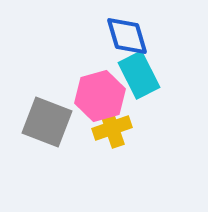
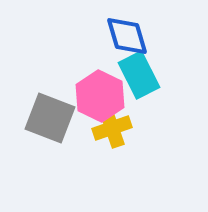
pink hexagon: rotated 18 degrees counterclockwise
gray square: moved 3 px right, 4 px up
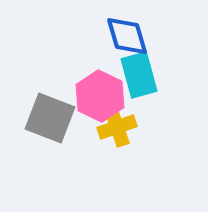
cyan rectangle: rotated 12 degrees clockwise
yellow cross: moved 5 px right, 1 px up
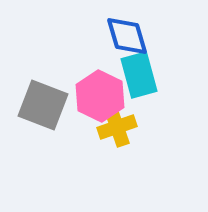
gray square: moved 7 px left, 13 px up
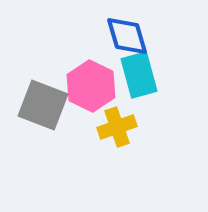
pink hexagon: moved 9 px left, 10 px up
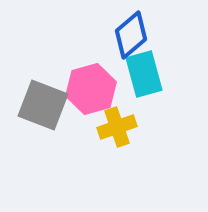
blue diamond: moved 4 px right, 1 px up; rotated 66 degrees clockwise
cyan rectangle: moved 5 px right, 1 px up
pink hexagon: moved 3 px down; rotated 18 degrees clockwise
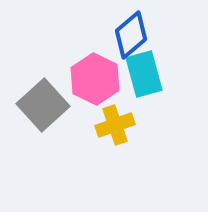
pink hexagon: moved 4 px right, 10 px up; rotated 18 degrees counterclockwise
gray square: rotated 27 degrees clockwise
yellow cross: moved 2 px left, 2 px up
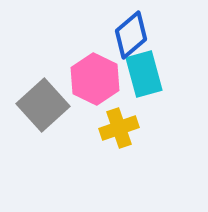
yellow cross: moved 4 px right, 3 px down
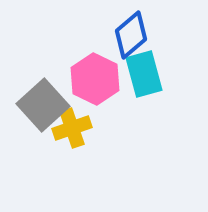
yellow cross: moved 47 px left
